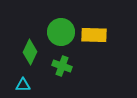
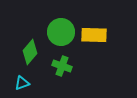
green diamond: rotated 15 degrees clockwise
cyan triangle: moved 1 px left, 2 px up; rotated 21 degrees counterclockwise
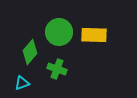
green circle: moved 2 px left
green cross: moved 5 px left, 3 px down
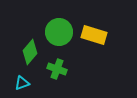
yellow rectangle: rotated 15 degrees clockwise
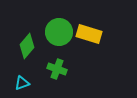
yellow rectangle: moved 5 px left, 1 px up
green diamond: moved 3 px left, 6 px up
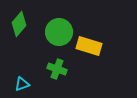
yellow rectangle: moved 12 px down
green diamond: moved 8 px left, 22 px up
cyan triangle: moved 1 px down
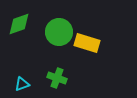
green diamond: rotated 30 degrees clockwise
yellow rectangle: moved 2 px left, 3 px up
green cross: moved 9 px down
